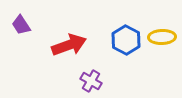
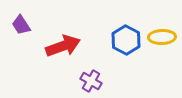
red arrow: moved 6 px left, 1 px down
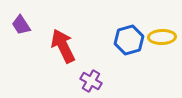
blue hexagon: moved 3 px right; rotated 16 degrees clockwise
red arrow: rotated 96 degrees counterclockwise
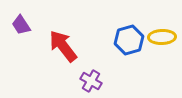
red arrow: rotated 12 degrees counterclockwise
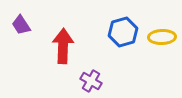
blue hexagon: moved 6 px left, 8 px up
red arrow: rotated 40 degrees clockwise
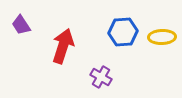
blue hexagon: rotated 12 degrees clockwise
red arrow: rotated 16 degrees clockwise
purple cross: moved 10 px right, 4 px up
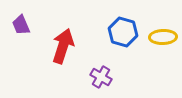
purple trapezoid: rotated 10 degrees clockwise
blue hexagon: rotated 20 degrees clockwise
yellow ellipse: moved 1 px right
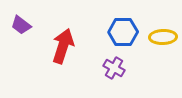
purple trapezoid: rotated 30 degrees counterclockwise
blue hexagon: rotated 16 degrees counterclockwise
purple cross: moved 13 px right, 9 px up
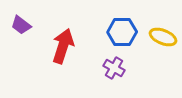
blue hexagon: moved 1 px left
yellow ellipse: rotated 24 degrees clockwise
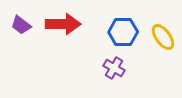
blue hexagon: moved 1 px right
yellow ellipse: rotated 32 degrees clockwise
red arrow: moved 22 px up; rotated 72 degrees clockwise
